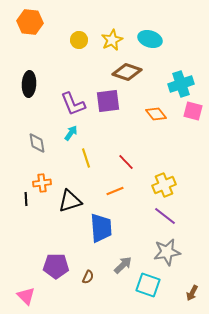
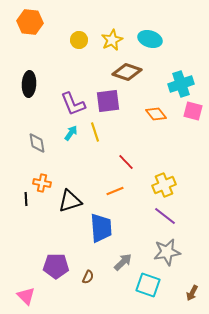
yellow line: moved 9 px right, 26 px up
orange cross: rotated 18 degrees clockwise
gray arrow: moved 3 px up
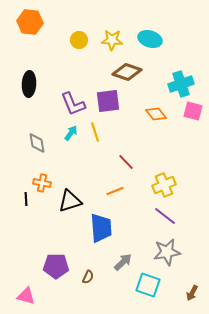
yellow star: rotated 30 degrees clockwise
pink triangle: rotated 30 degrees counterclockwise
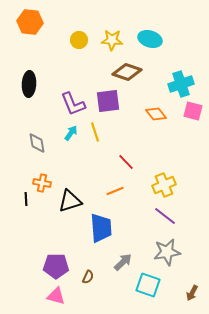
pink triangle: moved 30 px right
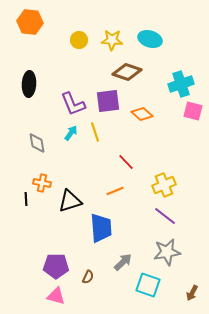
orange diamond: moved 14 px left; rotated 10 degrees counterclockwise
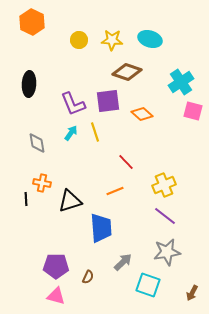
orange hexagon: moved 2 px right; rotated 20 degrees clockwise
cyan cross: moved 2 px up; rotated 15 degrees counterclockwise
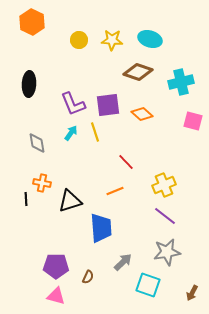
brown diamond: moved 11 px right
cyan cross: rotated 20 degrees clockwise
purple square: moved 4 px down
pink square: moved 10 px down
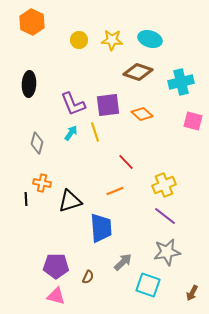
gray diamond: rotated 25 degrees clockwise
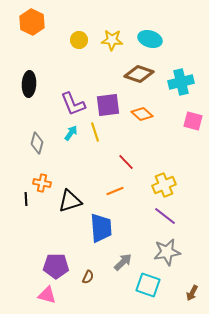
brown diamond: moved 1 px right, 2 px down
pink triangle: moved 9 px left, 1 px up
